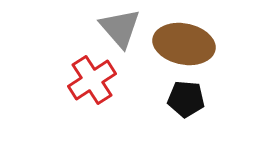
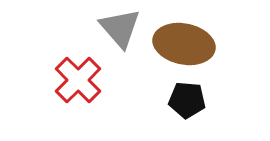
red cross: moved 14 px left; rotated 12 degrees counterclockwise
black pentagon: moved 1 px right, 1 px down
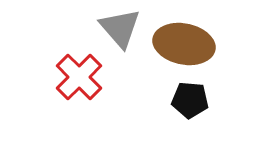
red cross: moved 1 px right, 3 px up
black pentagon: moved 3 px right
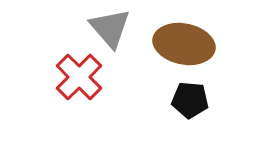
gray triangle: moved 10 px left
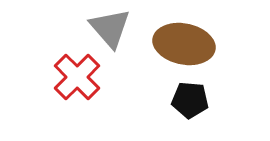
red cross: moved 2 px left
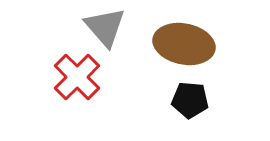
gray triangle: moved 5 px left, 1 px up
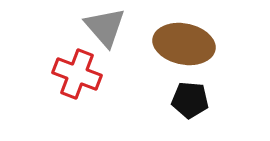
red cross: moved 3 px up; rotated 24 degrees counterclockwise
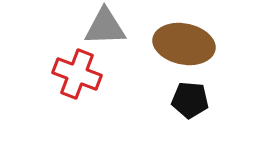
gray triangle: rotated 51 degrees counterclockwise
